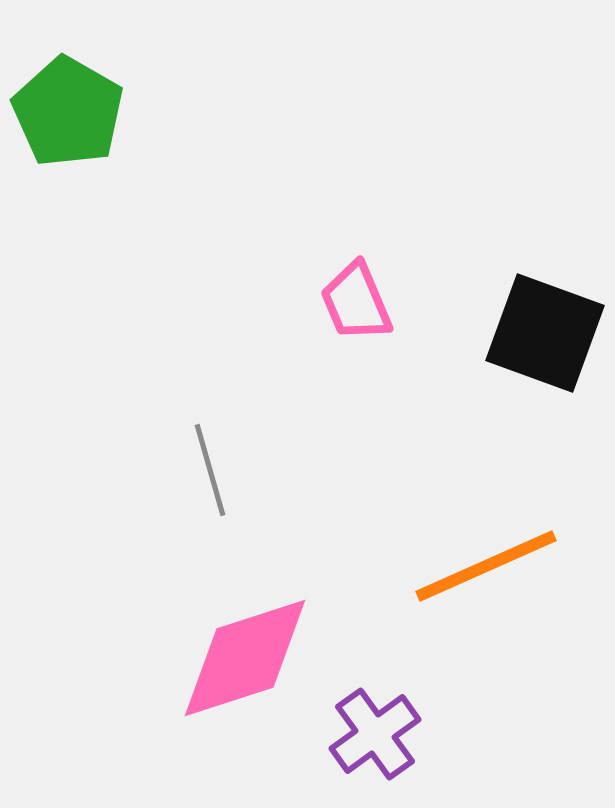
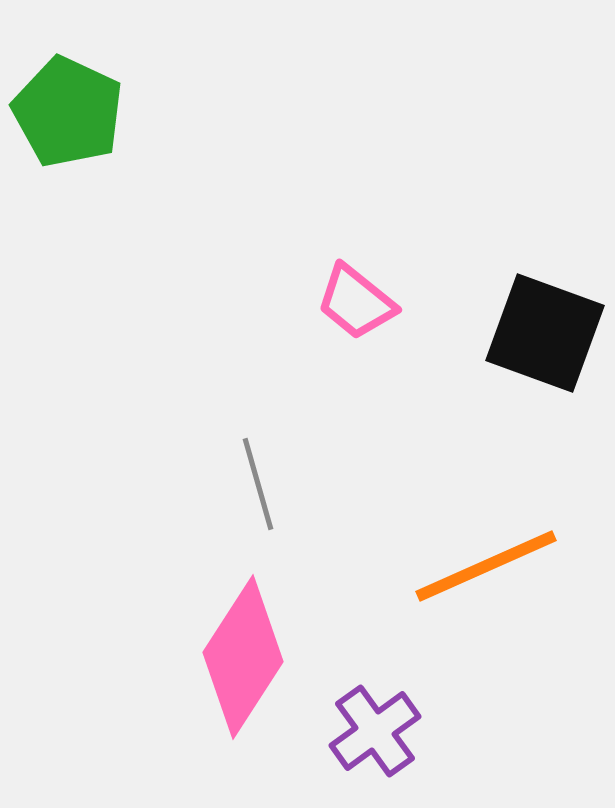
green pentagon: rotated 5 degrees counterclockwise
pink trapezoid: rotated 28 degrees counterclockwise
gray line: moved 48 px right, 14 px down
pink diamond: moved 2 px left, 1 px up; rotated 39 degrees counterclockwise
purple cross: moved 3 px up
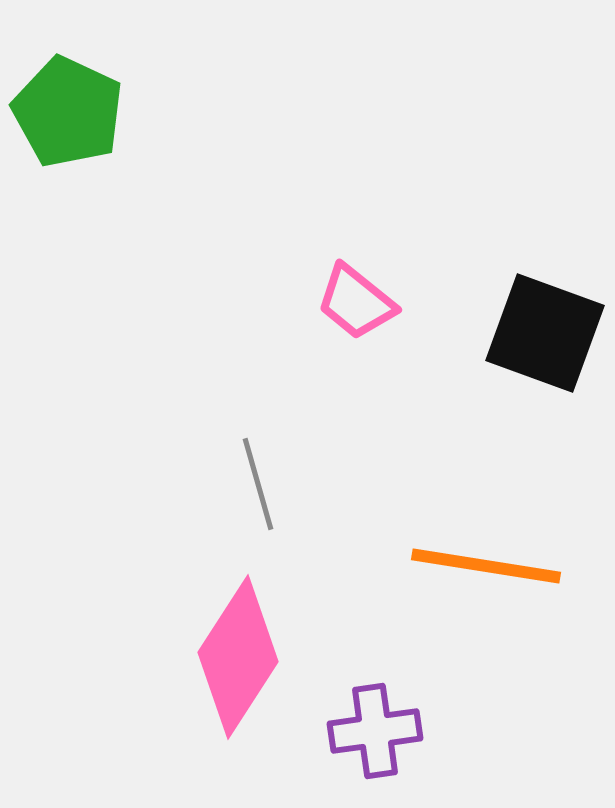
orange line: rotated 33 degrees clockwise
pink diamond: moved 5 px left
purple cross: rotated 28 degrees clockwise
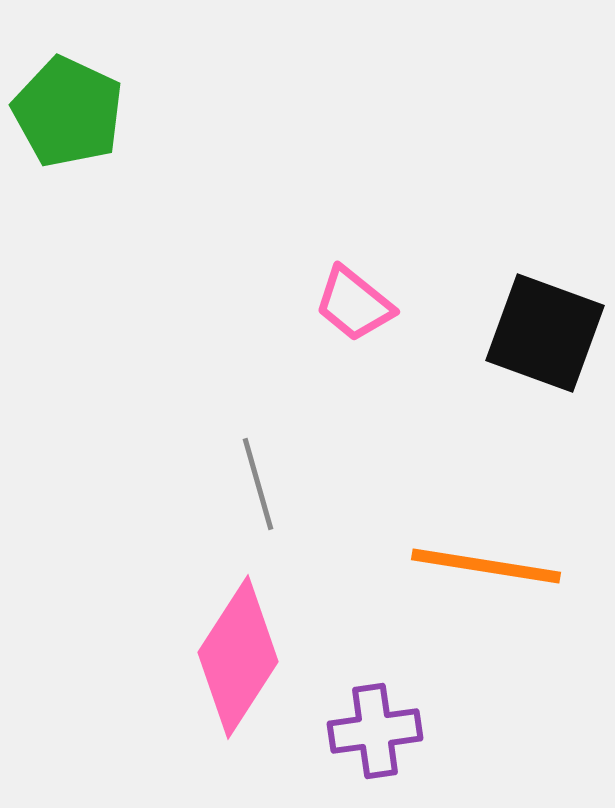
pink trapezoid: moved 2 px left, 2 px down
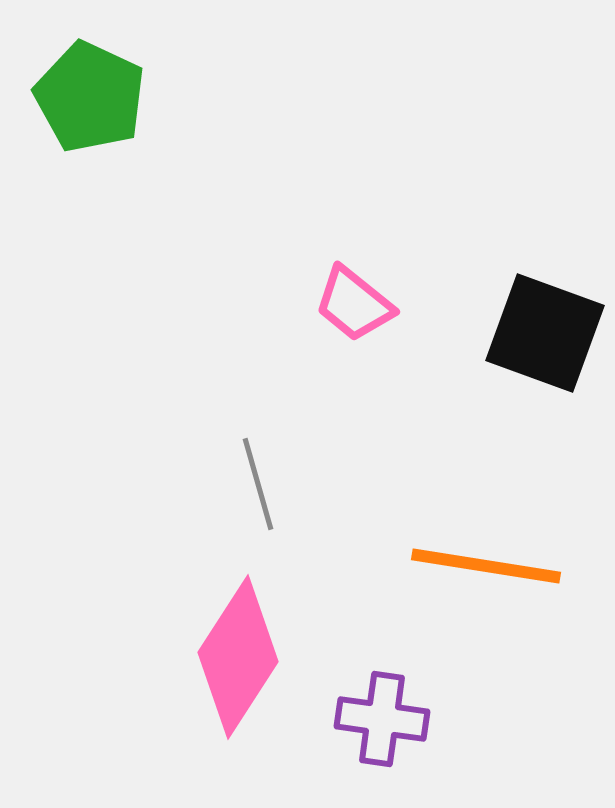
green pentagon: moved 22 px right, 15 px up
purple cross: moved 7 px right, 12 px up; rotated 16 degrees clockwise
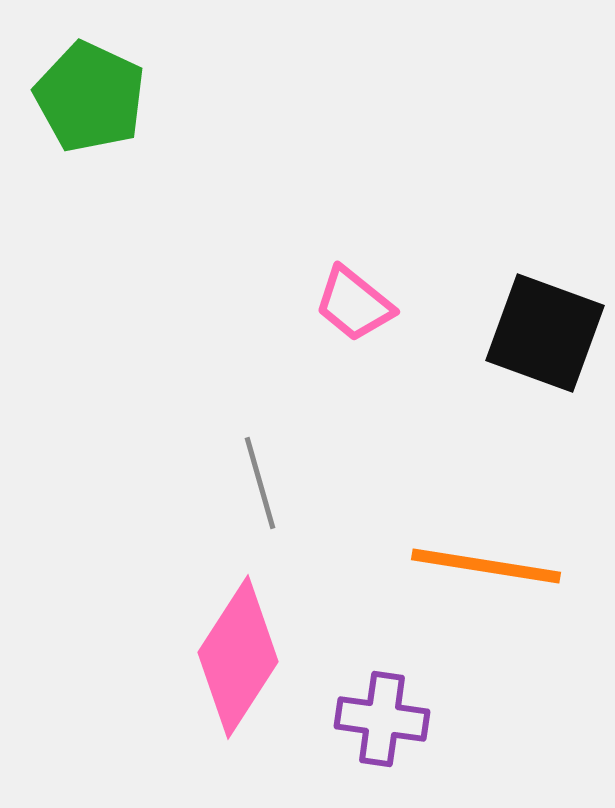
gray line: moved 2 px right, 1 px up
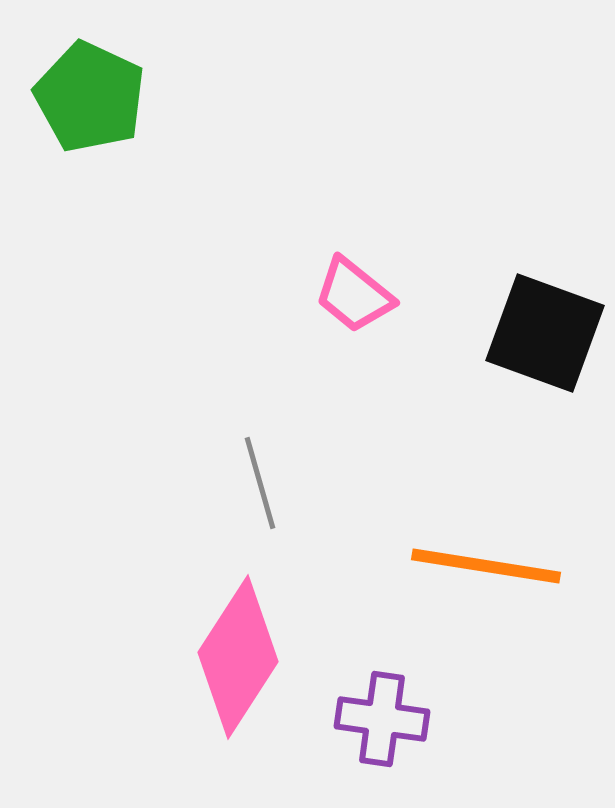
pink trapezoid: moved 9 px up
